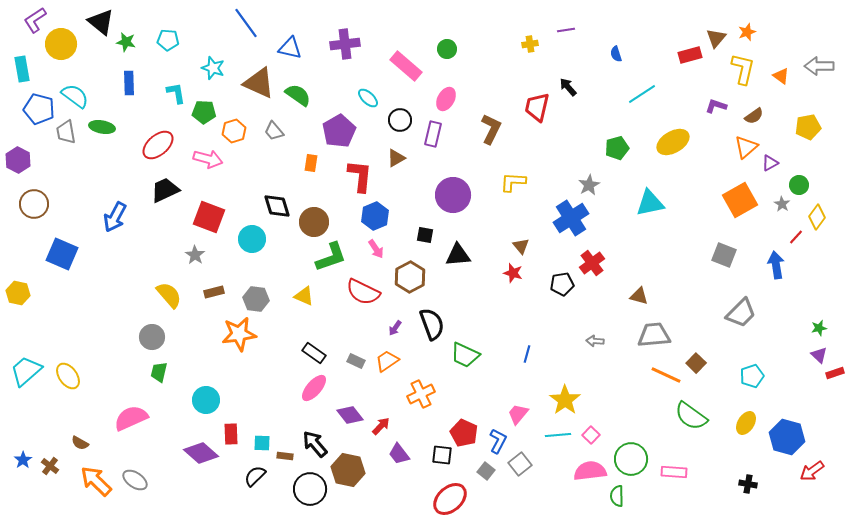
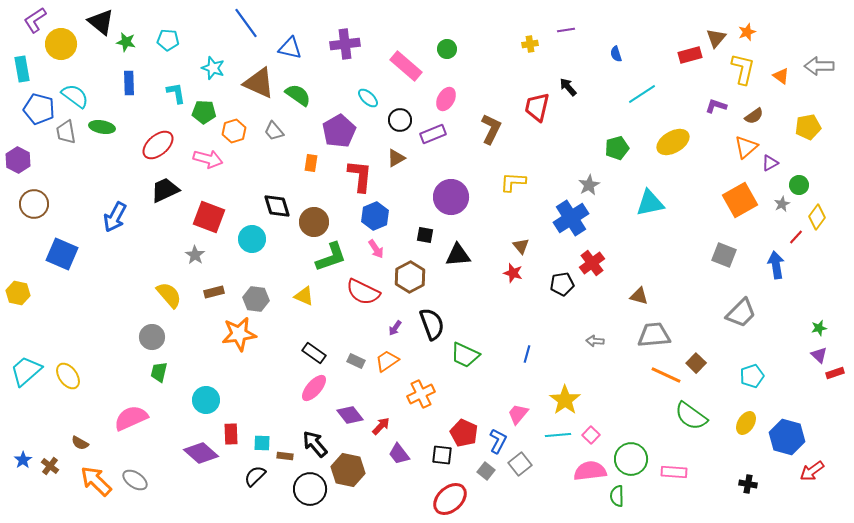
purple rectangle at (433, 134): rotated 55 degrees clockwise
purple circle at (453, 195): moved 2 px left, 2 px down
gray star at (782, 204): rotated 14 degrees clockwise
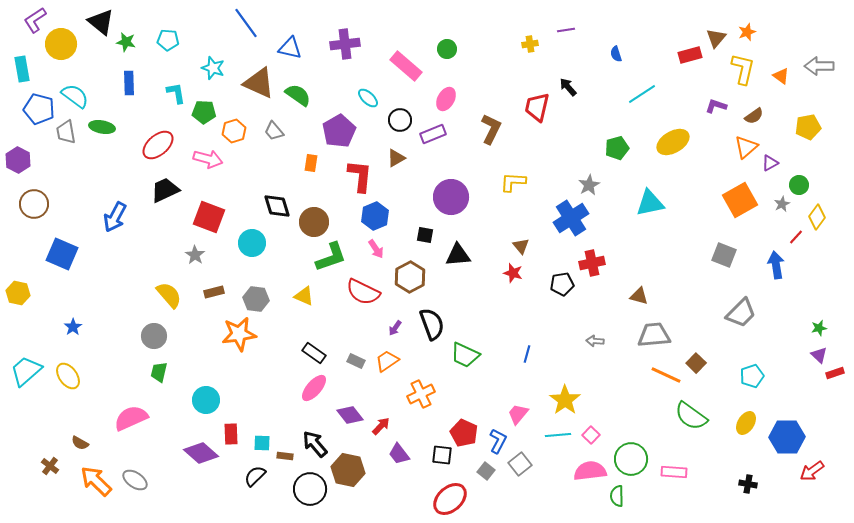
cyan circle at (252, 239): moved 4 px down
red cross at (592, 263): rotated 25 degrees clockwise
gray circle at (152, 337): moved 2 px right, 1 px up
blue hexagon at (787, 437): rotated 16 degrees counterclockwise
blue star at (23, 460): moved 50 px right, 133 px up
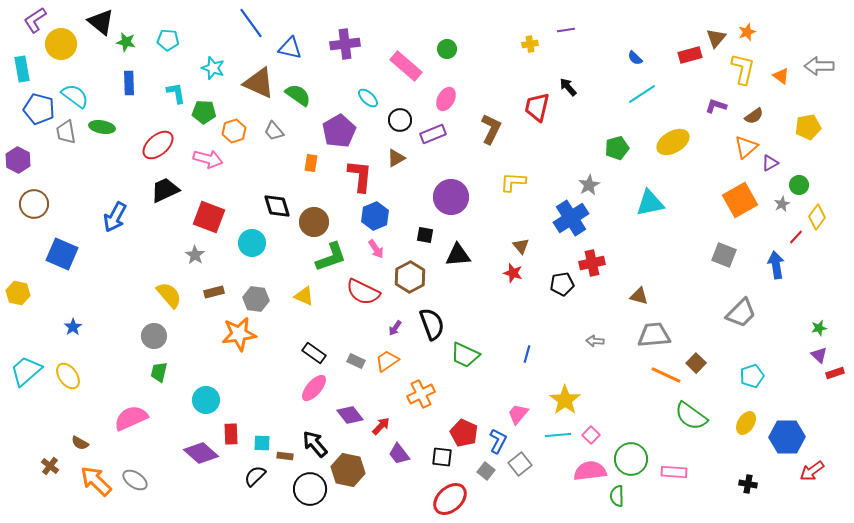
blue line at (246, 23): moved 5 px right
blue semicircle at (616, 54): moved 19 px right, 4 px down; rotated 28 degrees counterclockwise
black square at (442, 455): moved 2 px down
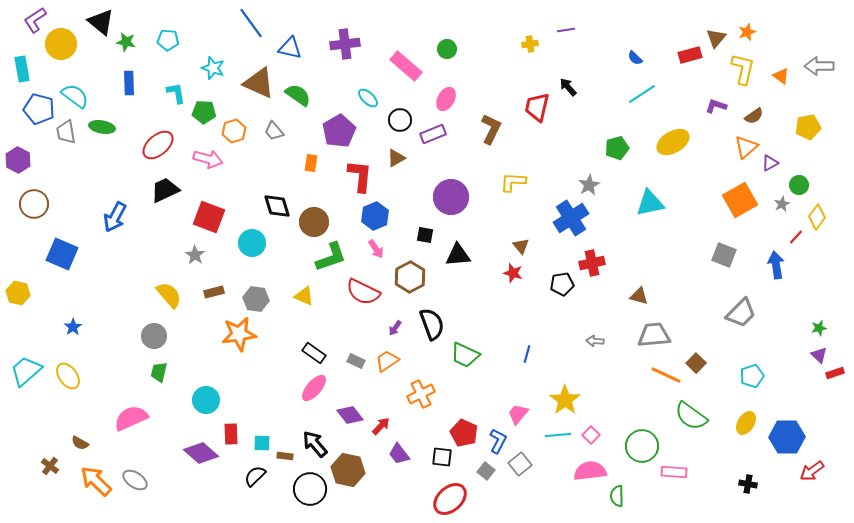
green circle at (631, 459): moved 11 px right, 13 px up
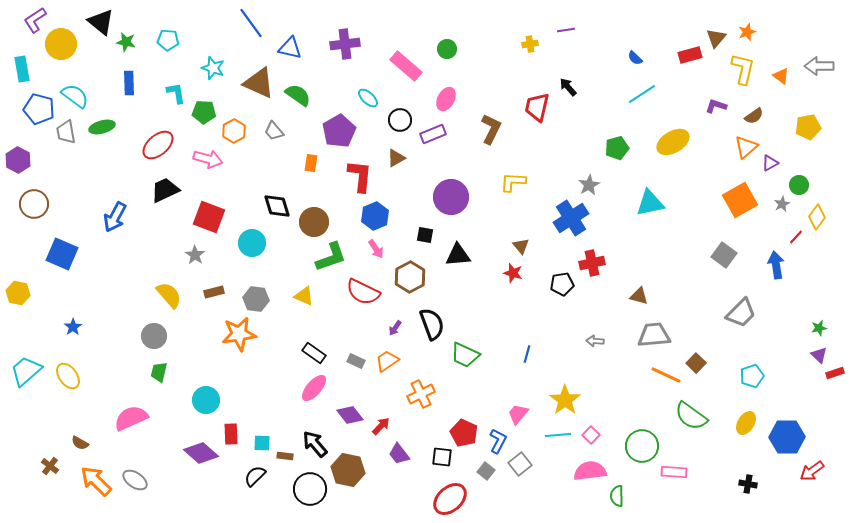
green ellipse at (102, 127): rotated 25 degrees counterclockwise
orange hexagon at (234, 131): rotated 10 degrees counterclockwise
gray square at (724, 255): rotated 15 degrees clockwise
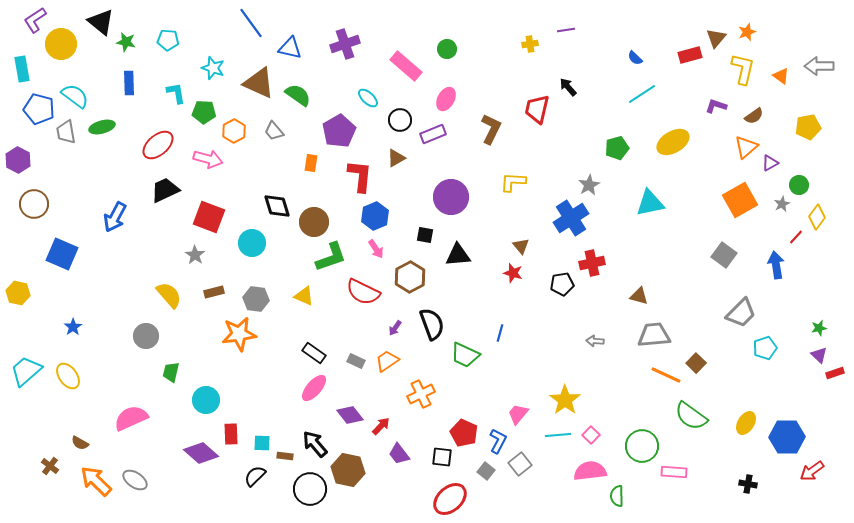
purple cross at (345, 44): rotated 12 degrees counterclockwise
red trapezoid at (537, 107): moved 2 px down
gray circle at (154, 336): moved 8 px left
blue line at (527, 354): moved 27 px left, 21 px up
green trapezoid at (159, 372): moved 12 px right
cyan pentagon at (752, 376): moved 13 px right, 28 px up
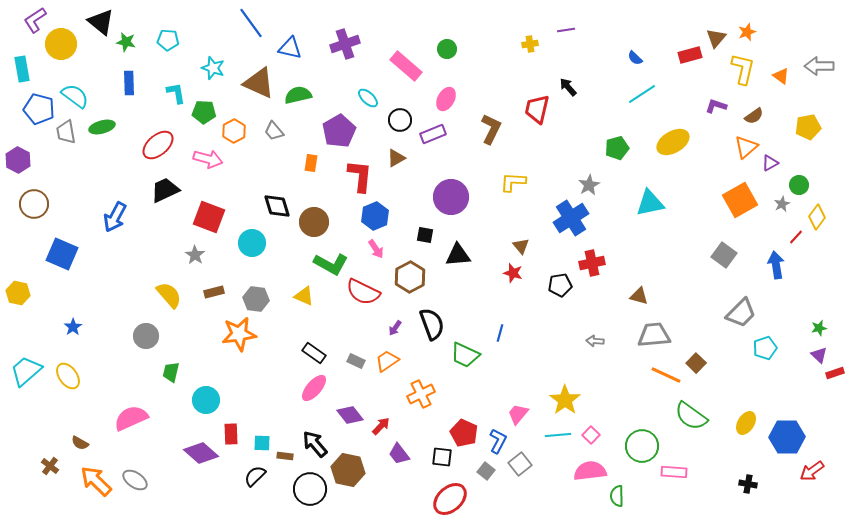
green semicircle at (298, 95): rotated 48 degrees counterclockwise
green L-shape at (331, 257): moved 7 px down; rotated 48 degrees clockwise
black pentagon at (562, 284): moved 2 px left, 1 px down
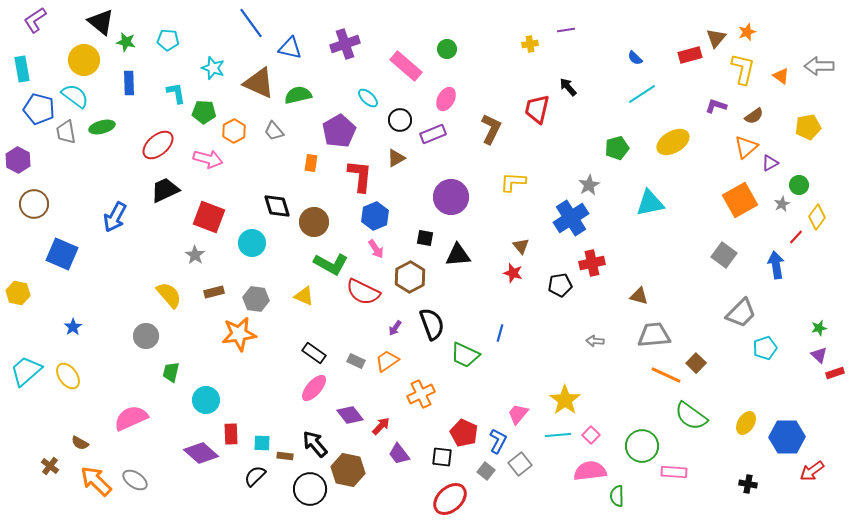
yellow circle at (61, 44): moved 23 px right, 16 px down
black square at (425, 235): moved 3 px down
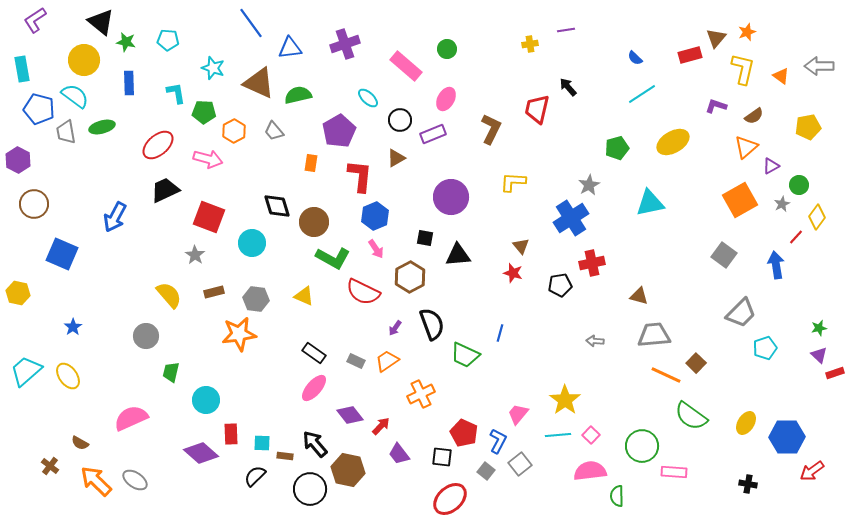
blue triangle at (290, 48): rotated 20 degrees counterclockwise
purple triangle at (770, 163): moved 1 px right, 3 px down
green L-shape at (331, 264): moved 2 px right, 6 px up
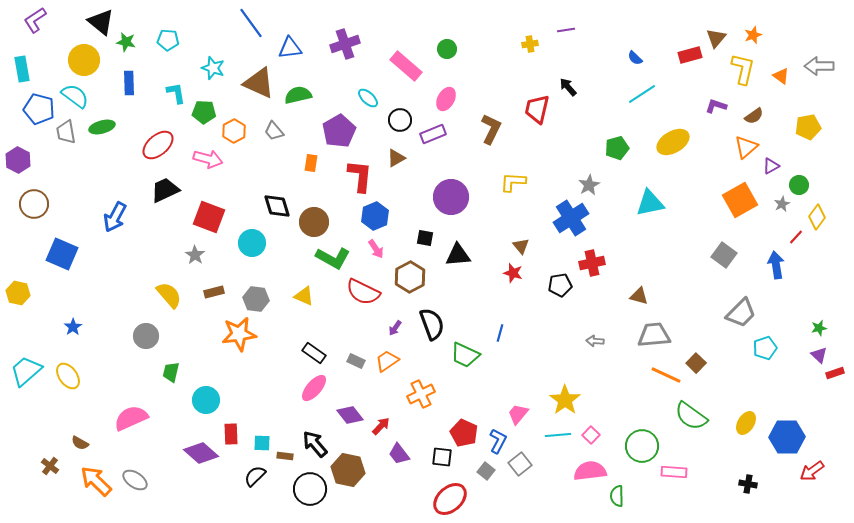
orange star at (747, 32): moved 6 px right, 3 px down
